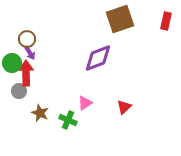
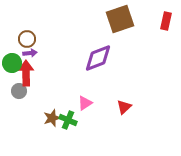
purple arrow: rotated 64 degrees counterclockwise
brown star: moved 12 px right, 5 px down; rotated 30 degrees clockwise
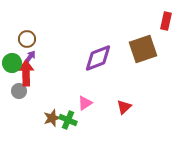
brown square: moved 23 px right, 30 px down
purple arrow: moved 4 px down; rotated 48 degrees counterclockwise
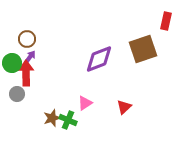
purple diamond: moved 1 px right, 1 px down
gray circle: moved 2 px left, 3 px down
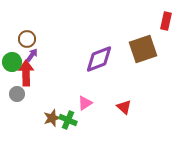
purple arrow: moved 2 px right, 2 px up
green circle: moved 1 px up
red triangle: rotated 35 degrees counterclockwise
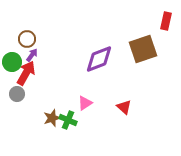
red arrow: rotated 30 degrees clockwise
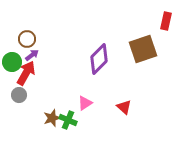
purple arrow: rotated 16 degrees clockwise
purple diamond: rotated 24 degrees counterclockwise
gray circle: moved 2 px right, 1 px down
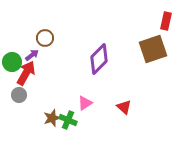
brown circle: moved 18 px right, 1 px up
brown square: moved 10 px right
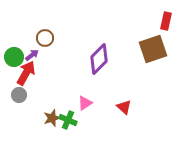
green circle: moved 2 px right, 5 px up
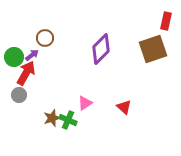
purple diamond: moved 2 px right, 10 px up
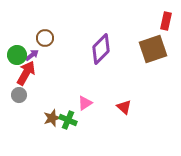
green circle: moved 3 px right, 2 px up
